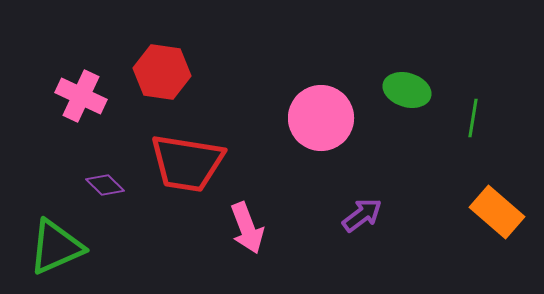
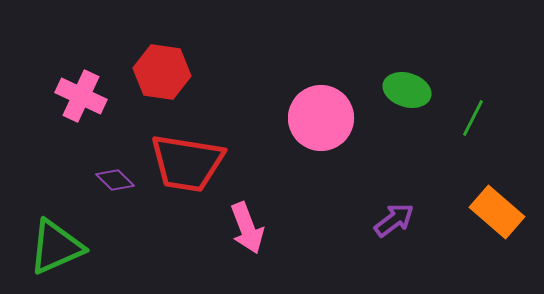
green line: rotated 18 degrees clockwise
purple diamond: moved 10 px right, 5 px up
purple arrow: moved 32 px right, 5 px down
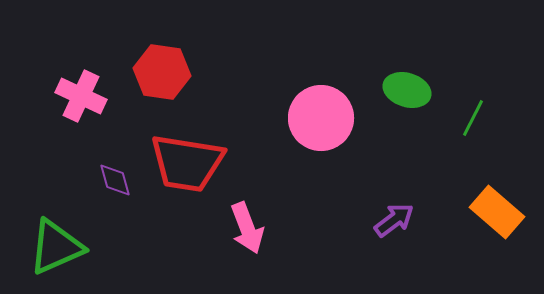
purple diamond: rotated 30 degrees clockwise
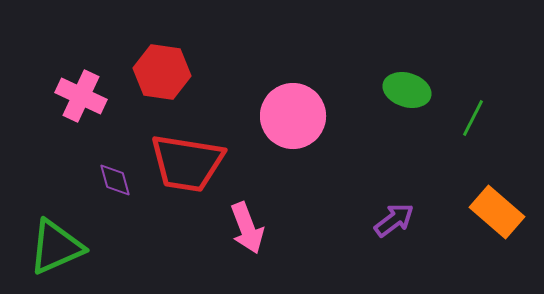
pink circle: moved 28 px left, 2 px up
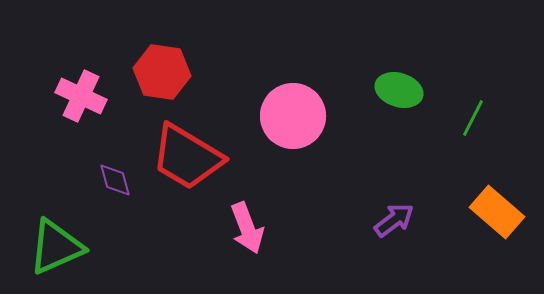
green ellipse: moved 8 px left
red trapezoid: moved 6 px up; rotated 22 degrees clockwise
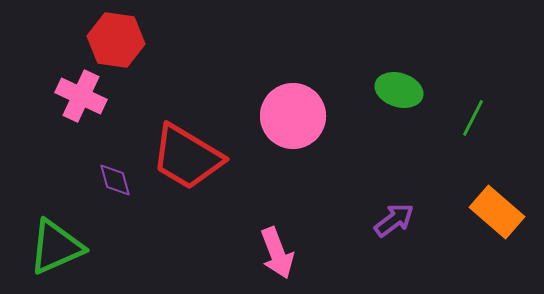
red hexagon: moved 46 px left, 32 px up
pink arrow: moved 30 px right, 25 px down
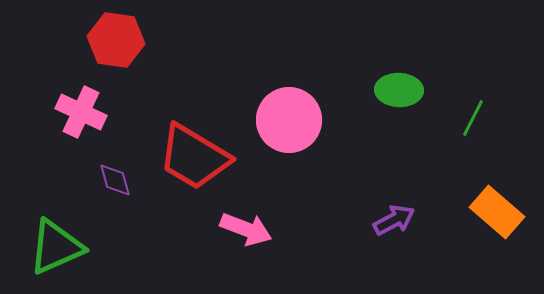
green ellipse: rotated 15 degrees counterclockwise
pink cross: moved 16 px down
pink circle: moved 4 px left, 4 px down
red trapezoid: moved 7 px right
purple arrow: rotated 9 degrees clockwise
pink arrow: moved 31 px left, 24 px up; rotated 48 degrees counterclockwise
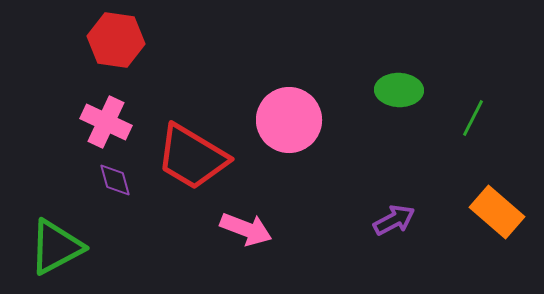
pink cross: moved 25 px right, 10 px down
red trapezoid: moved 2 px left
green triangle: rotated 4 degrees counterclockwise
